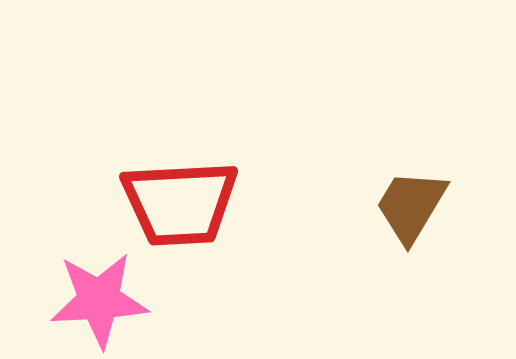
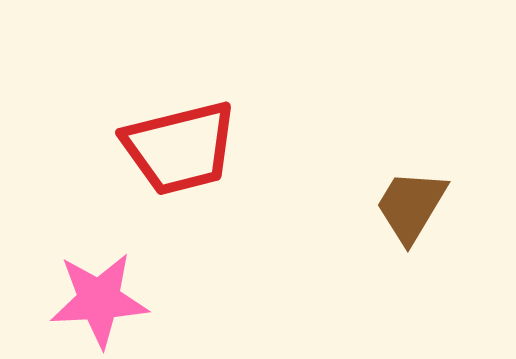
red trapezoid: moved 55 px up; rotated 11 degrees counterclockwise
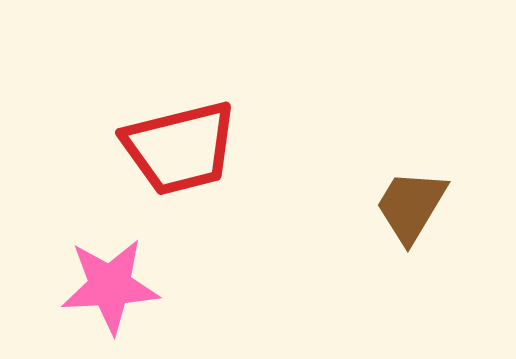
pink star: moved 11 px right, 14 px up
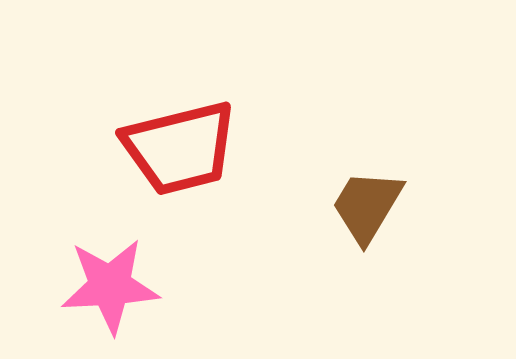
brown trapezoid: moved 44 px left
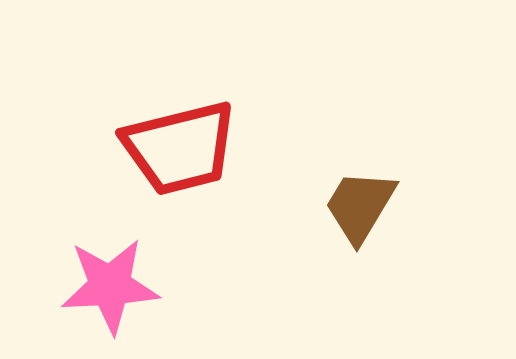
brown trapezoid: moved 7 px left
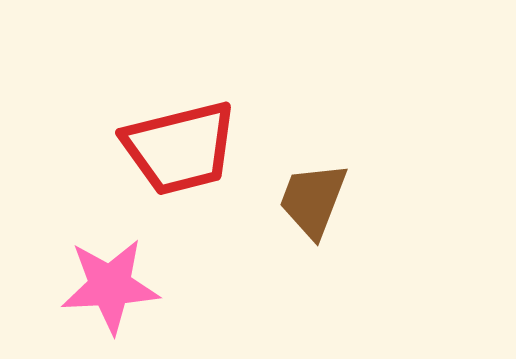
brown trapezoid: moved 47 px left, 6 px up; rotated 10 degrees counterclockwise
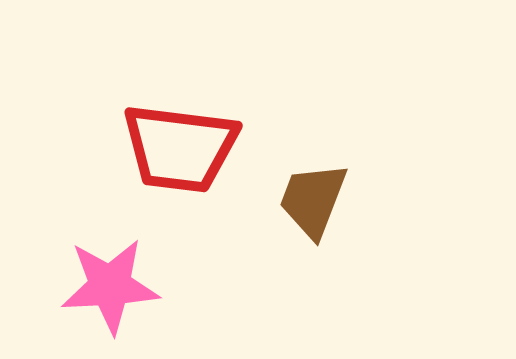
red trapezoid: rotated 21 degrees clockwise
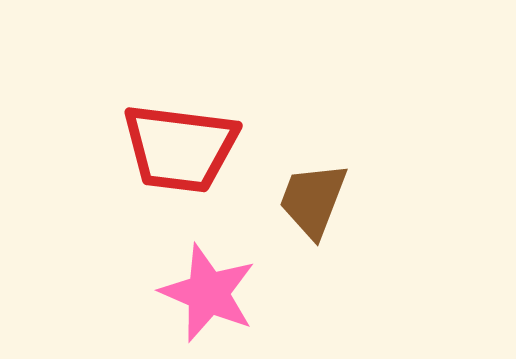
pink star: moved 98 px right, 7 px down; rotated 26 degrees clockwise
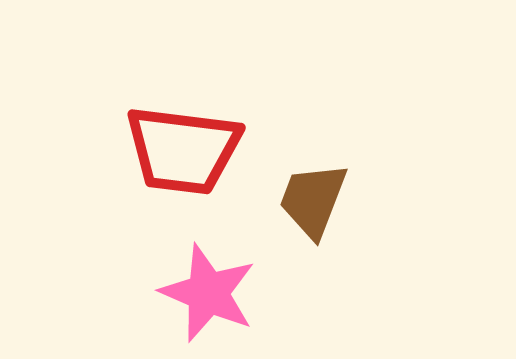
red trapezoid: moved 3 px right, 2 px down
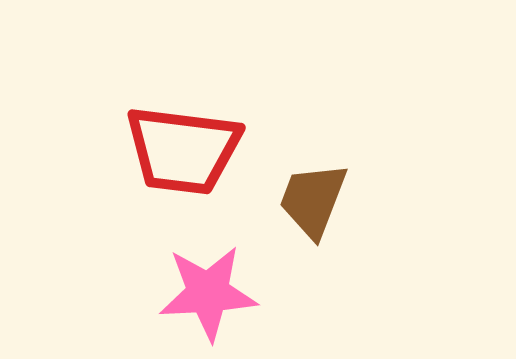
pink star: rotated 26 degrees counterclockwise
